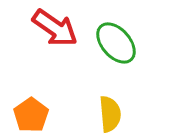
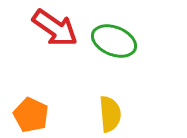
green ellipse: moved 2 px left, 2 px up; rotated 27 degrees counterclockwise
orange pentagon: rotated 12 degrees counterclockwise
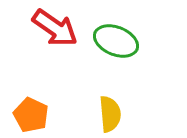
green ellipse: moved 2 px right
